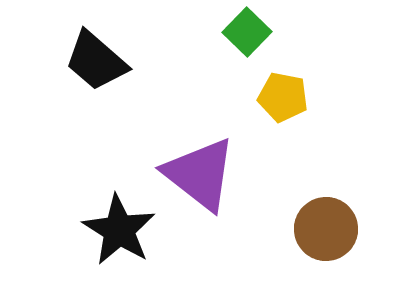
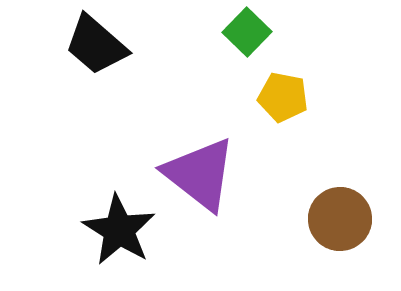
black trapezoid: moved 16 px up
brown circle: moved 14 px right, 10 px up
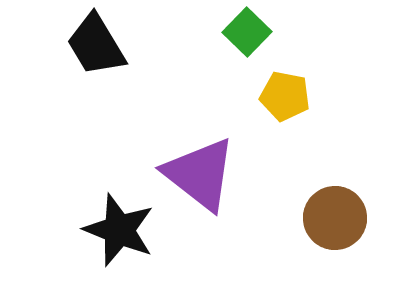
black trapezoid: rotated 18 degrees clockwise
yellow pentagon: moved 2 px right, 1 px up
brown circle: moved 5 px left, 1 px up
black star: rotated 10 degrees counterclockwise
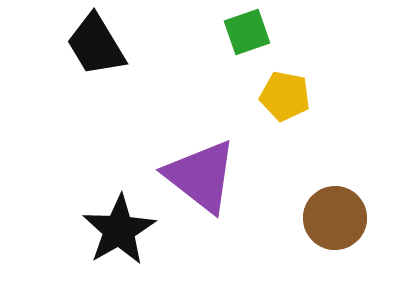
green square: rotated 27 degrees clockwise
purple triangle: moved 1 px right, 2 px down
black star: rotated 20 degrees clockwise
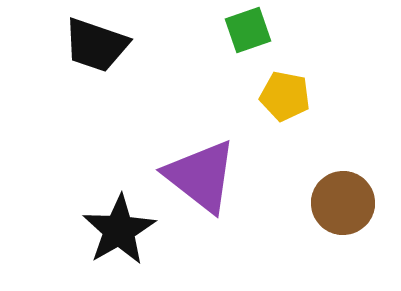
green square: moved 1 px right, 2 px up
black trapezoid: rotated 40 degrees counterclockwise
brown circle: moved 8 px right, 15 px up
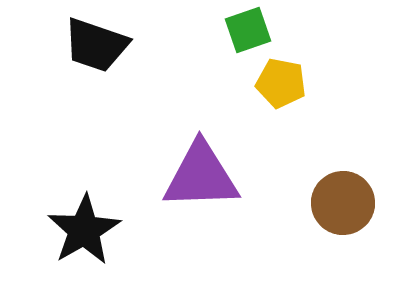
yellow pentagon: moved 4 px left, 13 px up
purple triangle: rotated 40 degrees counterclockwise
black star: moved 35 px left
